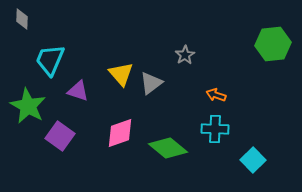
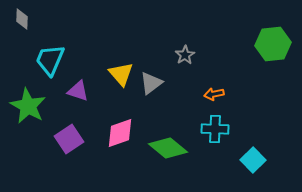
orange arrow: moved 2 px left, 1 px up; rotated 30 degrees counterclockwise
purple square: moved 9 px right, 3 px down; rotated 20 degrees clockwise
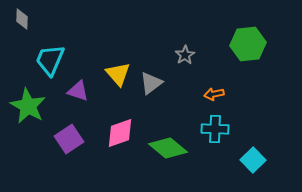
green hexagon: moved 25 px left
yellow triangle: moved 3 px left
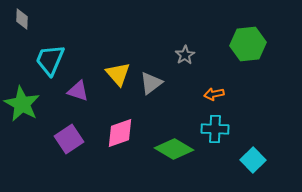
green star: moved 6 px left, 2 px up
green diamond: moved 6 px right, 1 px down; rotated 9 degrees counterclockwise
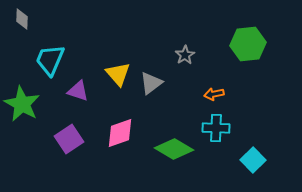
cyan cross: moved 1 px right, 1 px up
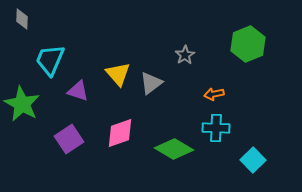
green hexagon: rotated 16 degrees counterclockwise
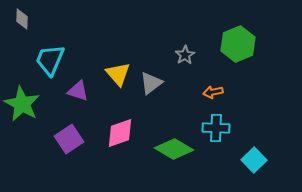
green hexagon: moved 10 px left
orange arrow: moved 1 px left, 2 px up
cyan square: moved 1 px right
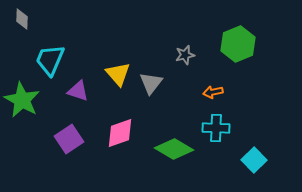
gray star: rotated 18 degrees clockwise
gray triangle: rotated 15 degrees counterclockwise
green star: moved 4 px up
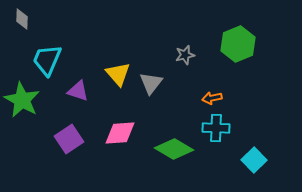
cyan trapezoid: moved 3 px left
orange arrow: moved 1 px left, 6 px down
pink diamond: rotated 16 degrees clockwise
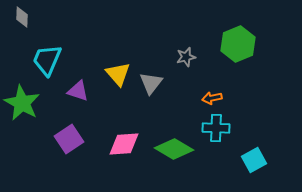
gray diamond: moved 2 px up
gray star: moved 1 px right, 2 px down
green star: moved 3 px down
pink diamond: moved 4 px right, 11 px down
cyan square: rotated 15 degrees clockwise
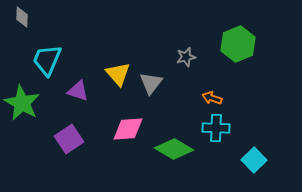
orange arrow: rotated 30 degrees clockwise
pink diamond: moved 4 px right, 15 px up
cyan square: rotated 15 degrees counterclockwise
